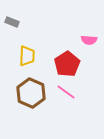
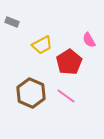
pink semicircle: rotated 56 degrees clockwise
yellow trapezoid: moved 15 px right, 11 px up; rotated 60 degrees clockwise
red pentagon: moved 2 px right, 2 px up
pink line: moved 4 px down
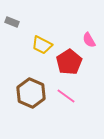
yellow trapezoid: rotated 55 degrees clockwise
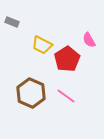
red pentagon: moved 2 px left, 3 px up
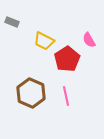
yellow trapezoid: moved 2 px right, 4 px up
pink line: rotated 42 degrees clockwise
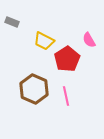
brown hexagon: moved 3 px right, 4 px up
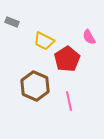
pink semicircle: moved 3 px up
brown hexagon: moved 1 px right, 3 px up
pink line: moved 3 px right, 5 px down
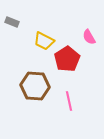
brown hexagon: rotated 20 degrees counterclockwise
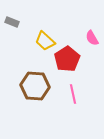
pink semicircle: moved 3 px right, 1 px down
yellow trapezoid: moved 1 px right; rotated 15 degrees clockwise
pink line: moved 4 px right, 7 px up
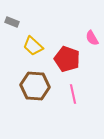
yellow trapezoid: moved 12 px left, 5 px down
red pentagon: rotated 20 degrees counterclockwise
